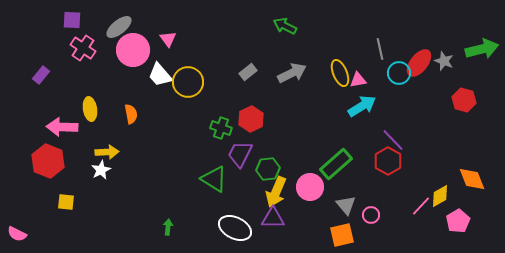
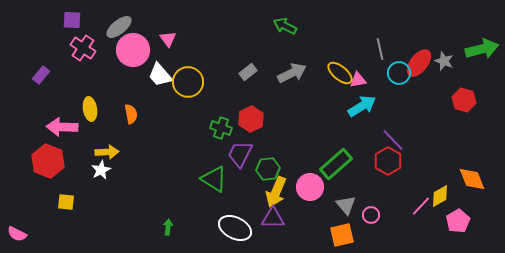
yellow ellipse at (340, 73): rotated 28 degrees counterclockwise
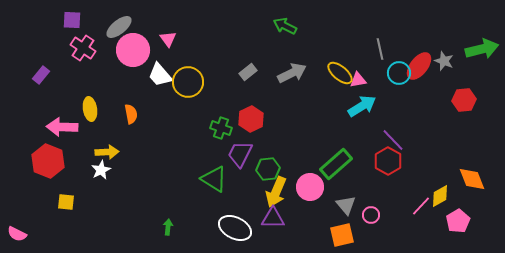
red ellipse at (419, 63): moved 3 px down
red hexagon at (464, 100): rotated 20 degrees counterclockwise
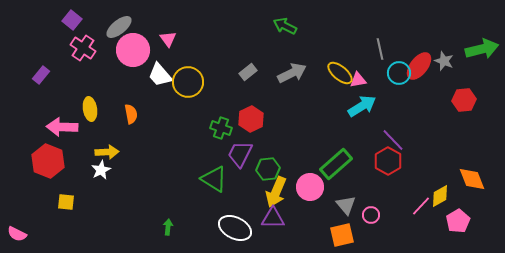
purple square at (72, 20): rotated 36 degrees clockwise
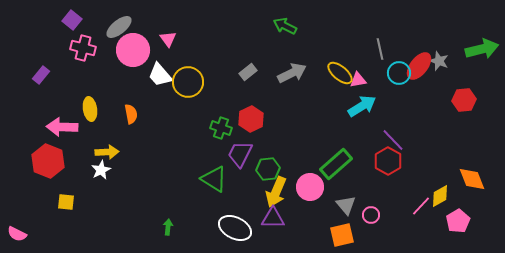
pink cross at (83, 48): rotated 20 degrees counterclockwise
gray star at (444, 61): moved 5 px left
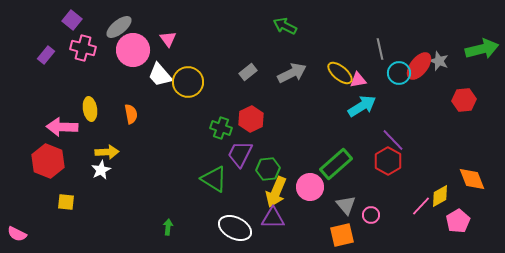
purple rectangle at (41, 75): moved 5 px right, 20 px up
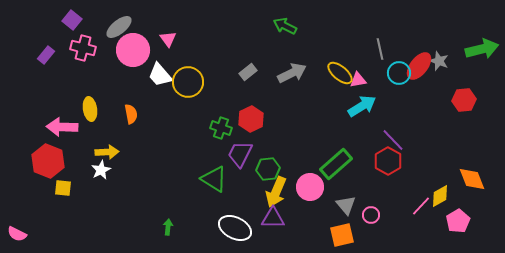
yellow square at (66, 202): moved 3 px left, 14 px up
